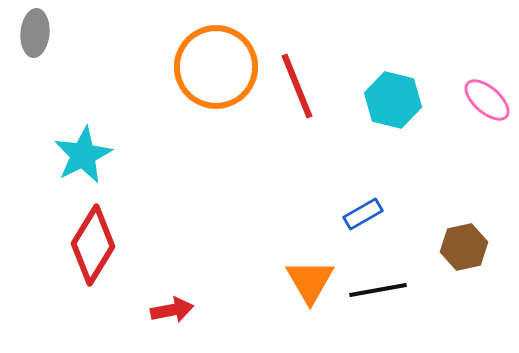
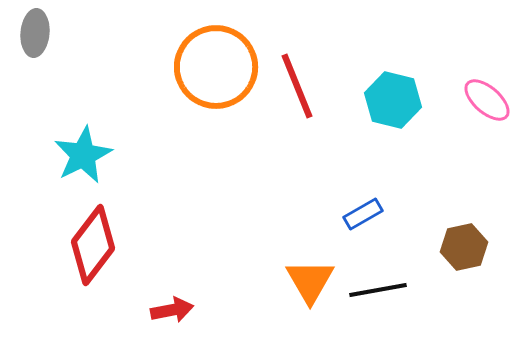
red diamond: rotated 6 degrees clockwise
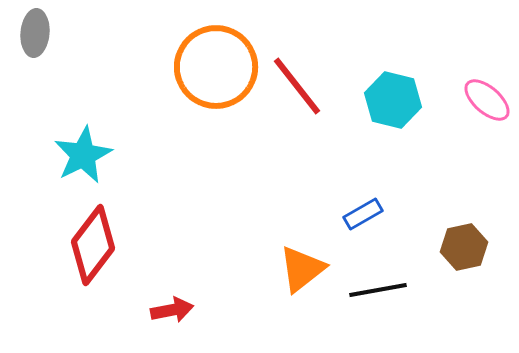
red line: rotated 16 degrees counterclockwise
orange triangle: moved 8 px left, 12 px up; rotated 22 degrees clockwise
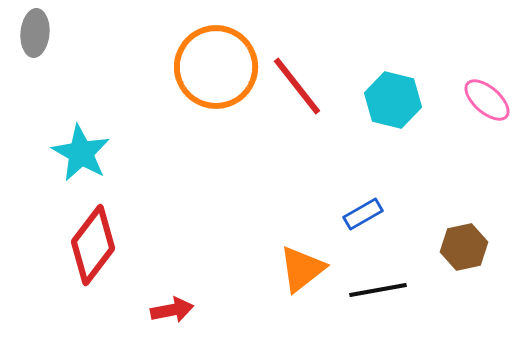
cyan star: moved 2 px left, 2 px up; rotated 16 degrees counterclockwise
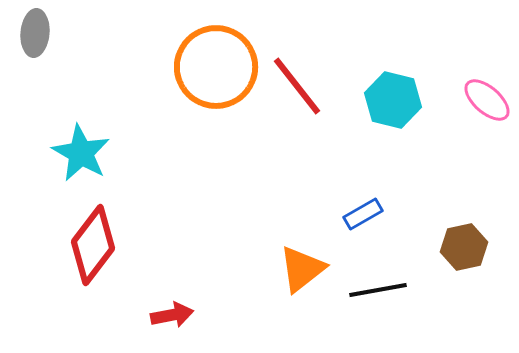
red arrow: moved 5 px down
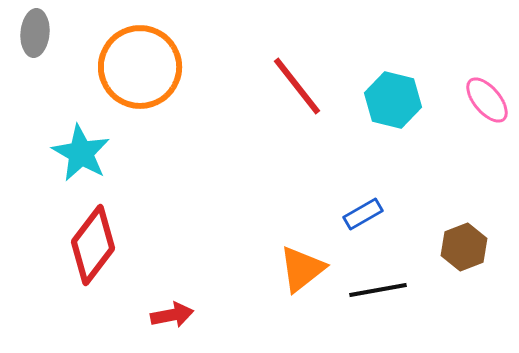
orange circle: moved 76 px left
pink ellipse: rotated 9 degrees clockwise
brown hexagon: rotated 9 degrees counterclockwise
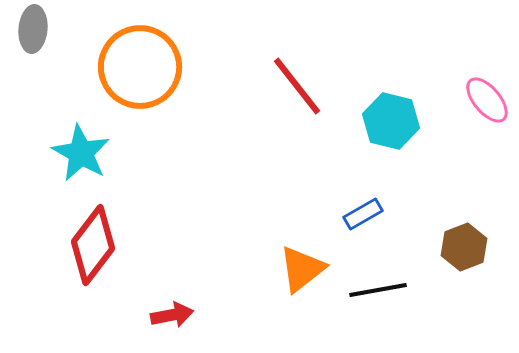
gray ellipse: moved 2 px left, 4 px up
cyan hexagon: moved 2 px left, 21 px down
